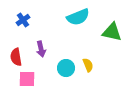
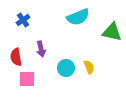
yellow semicircle: moved 1 px right, 2 px down
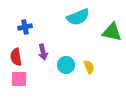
blue cross: moved 2 px right, 7 px down; rotated 24 degrees clockwise
purple arrow: moved 2 px right, 3 px down
cyan circle: moved 3 px up
pink square: moved 8 px left
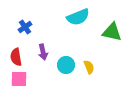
blue cross: rotated 24 degrees counterclockwise
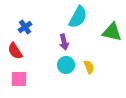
cyan semicircle: rotated 40 degrees counterclockwise
purple arrow: moved 21 px right, 10 px up
red semicircle: moved 1 px left, 6 px up; rotated 24 degrees counterclockwise
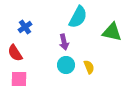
red semicircle: moved 2 px down
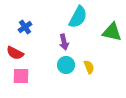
red semicircle: rotated 30 degrees counterclockwise
pink square: moved 2 px right, 3 px up
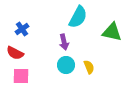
blue cross: moved 3 px left, 2 px down
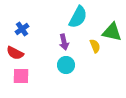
yellow semicircle: moved 6 px right, 21 px up
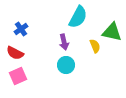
blue cross: moved 1 px left
pink square: moved 3 px left; rotated 24 degrees counterclockwise
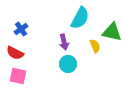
cyan semicircle: moved 2 px right, 1 px down
cyan circle: moved 2 px right, 1 px up
pink square: rotated 36 degrees clockwise
